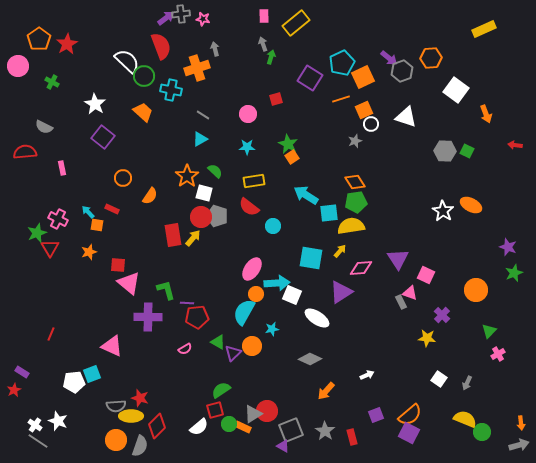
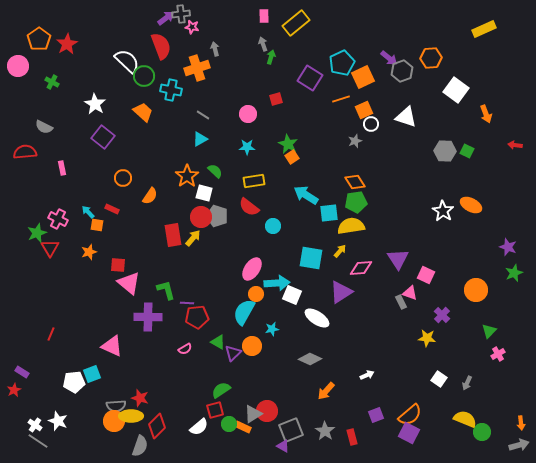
pink star at (203, 19): moved 11 px left, 8 px down
orange circle at (116, 440): moved 2 px left, 19 px up
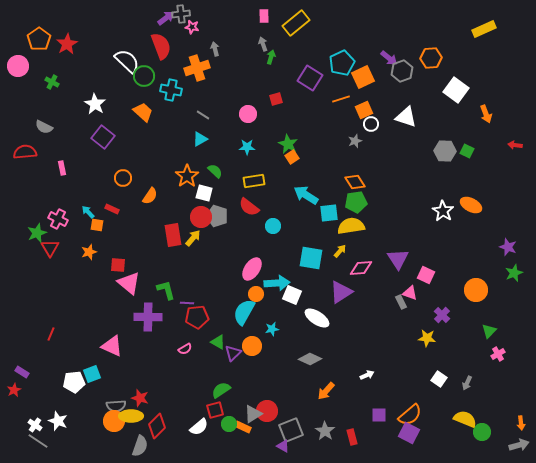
purple square at (376, 415): moved 3 px right; rotated 21 degrees clockwise
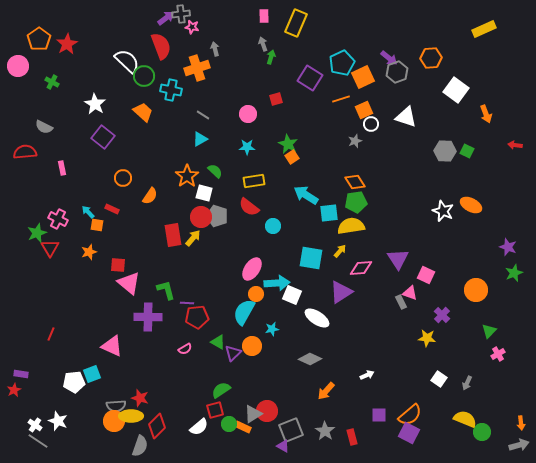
yellow rectangle at (296, 23): rotated 28 degrees counterclockwise
gray hexagon at (402, 71): moved 5 px left, 1 px down
white star at (443, 211): rotated 10 degrees counterclockwise
purple rectangle at (22, 372): moved 1 px left, 2 px down; rotated 24 degrees counterclockwise
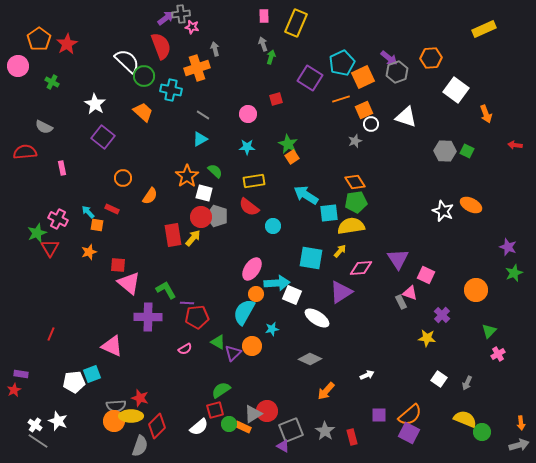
green L-shape at (166, 290): rotated 15 degrees counterclockwise
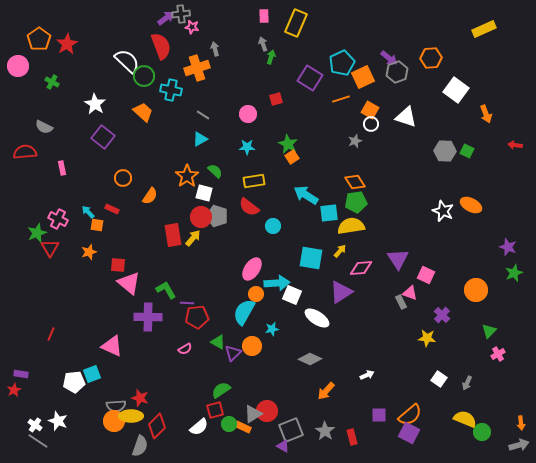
orange square at (364, 110): moved 6 px right; rotated 36 degrees counterclockwise
